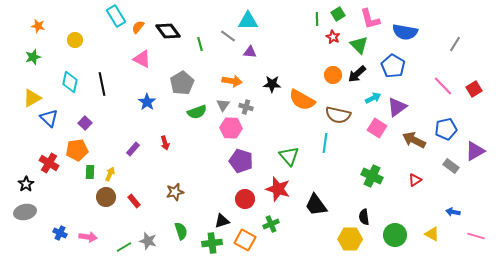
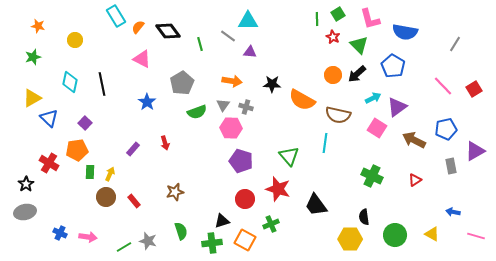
gray rectangle at (451, 166): rotated 42 degrees clockwise
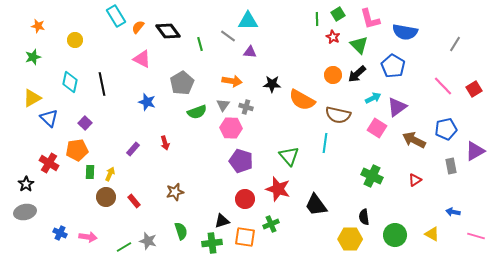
blue star at (147, 102): rotated 18 degrees counterclockwise
orange square at (245, 240): moved 3 px up; rotated 20 degrees counterclockwise
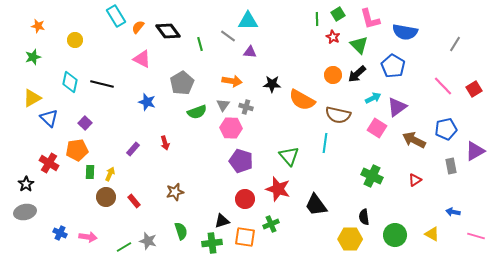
black line at (102, 84): rotated 65 degrees counterclockwise
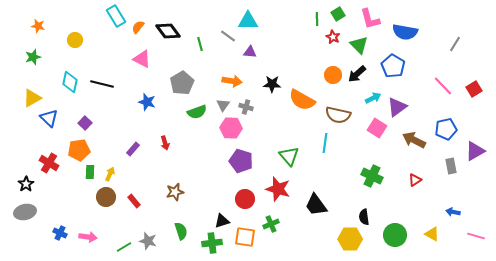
orange pentagon at (77, 150): moved 2 px right
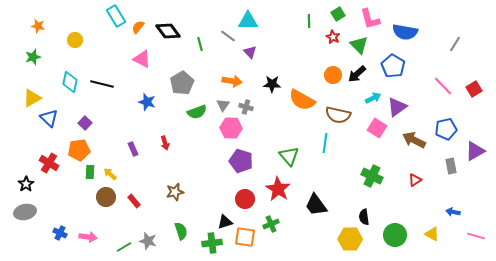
green line at (317, 19): moved 8 px left, 2 px down
purple triangle at (250, 52): rotated 40 degrees clockwise
purple rectangle at (133, 149): rotated 64 degrees counterclockwise
yellow arrow at (110, 174): rotated 72 degrees counterclockwise
red star at (278, 189): rotated 15 degrees clockwise
black triangle at (222, 221): moved 3 px right, 1 px down
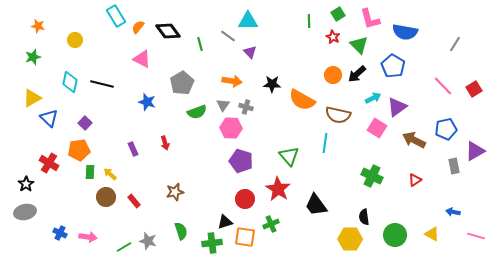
gray rectangle at (451, 166): moved 3 px right
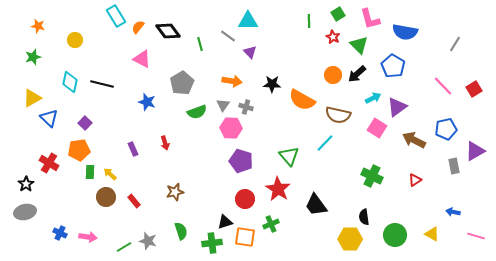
cyan line at (325, 143): rotated 36 degrees clockwise
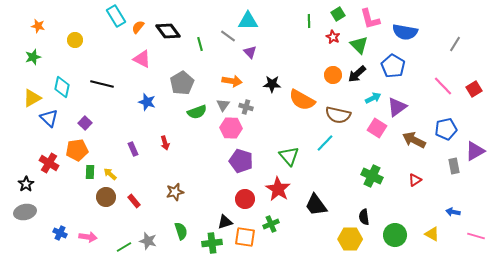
cyan diamond at (70, 82): moved 8 px left, 5 px down
orange pentagon at (79, 150): moved 2 px left
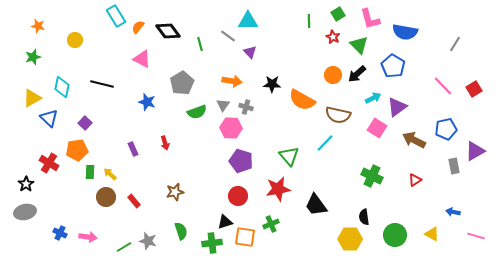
red star at (278, 189): rotated 30 degrees clockwise
red circle at (245, 199): moved 7 px left, 3 px up
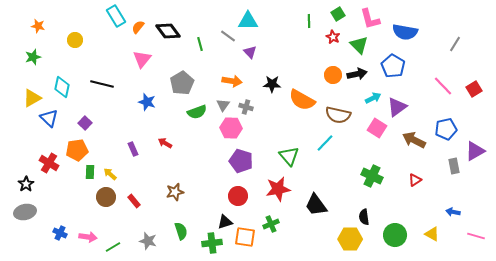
pink triangle at (142, 59): rotated 42 degrees clockwise
black arrow at (357, 74): rotated 150 degrees counterclockwise
red arrow at (165, 143): rotated 136 degrees clockwise
green line at (124, 247): moved 11 px left
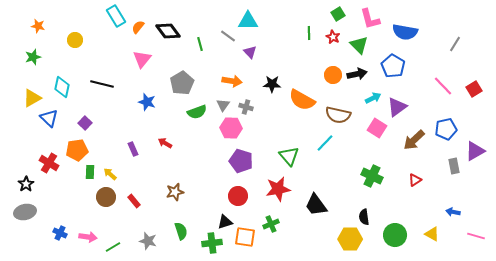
green line at (309, 21): moved 12 px down
brown arrow at (414, 140): rotated 70 degrees counterclockwise
